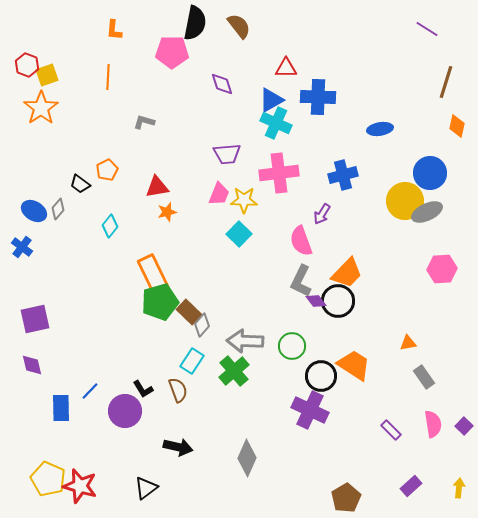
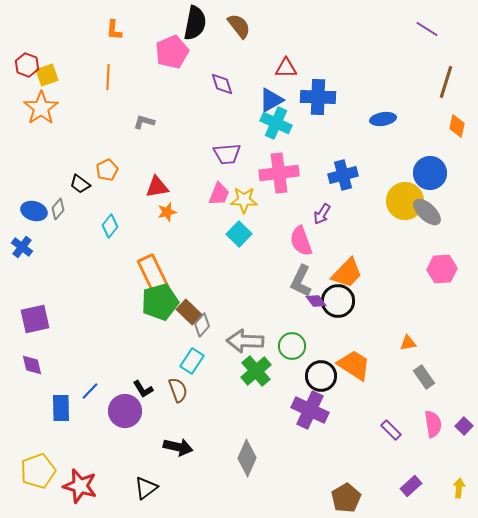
pink pentagon at (172, 52): rotated 24 degrees counterclockwise
blue ellipse at (380, 129): moved 3 px right, 10 px up
blue ellipse at (34, 211): rotated 15 degrees counterclockwise
gray ellipse at (427, 212): rotated 68 degrees clockwise
green cross at (234, 371): moved 22 px right
yellow pentagon at (48, 479): moved 10 px left, 8 px up; rotated 28 degrees clockwise
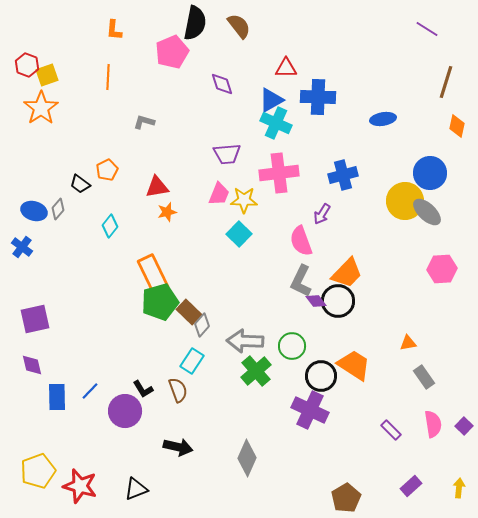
blue rectangle at (61, 408): moved 4 px left, 11 px up
black triangle at (146, 488): moved 10 px left, 1 px down; rotated 15 degrees clockwise
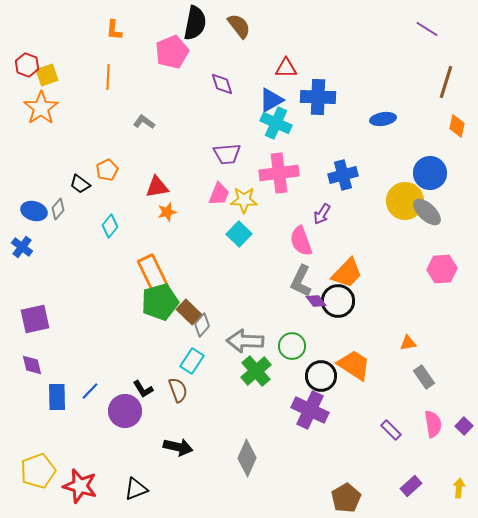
gray L-shape at (144, 122): rotated 20 degrees clockwise
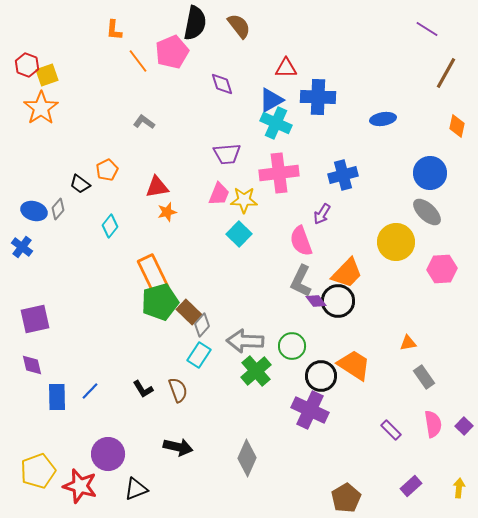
orange line at (108, 77): moved 30 px right, 16 px up; rotated 40 degrees counterclockwise
brown line at (446, 82): moved 9 px up; rotated 12 degrees clockwise
yellow circle at (405, 201): moved 9 px left, 41 px down
cyan rectangle at (192, 361): moved 7 px right, 6 px up
purple circle at (125, 411): moved 17 px left, 43 px down
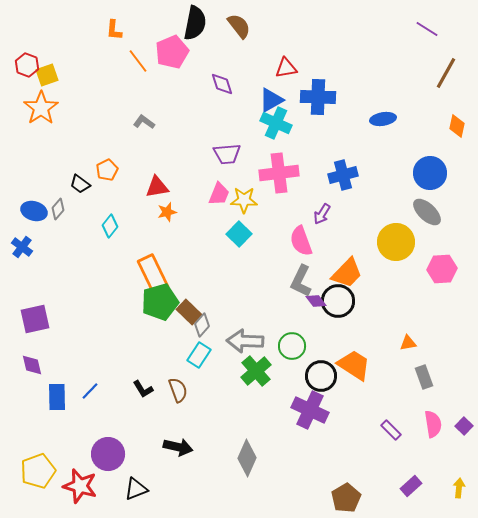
red triangle at (286, 68): rotated 10 degrees counterclockwise
gray rectangle at (424, 377): rotated 15 degrees clockwise
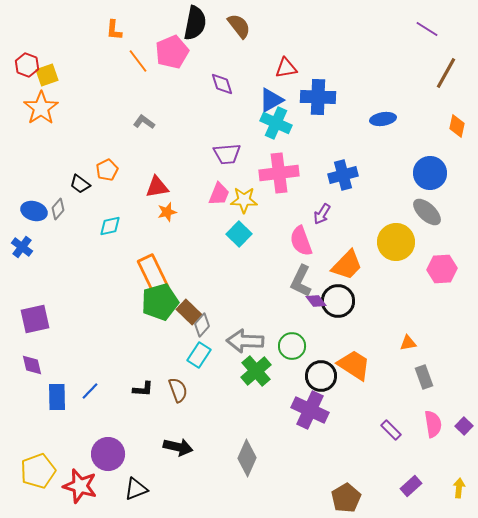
cyan diamond at (110, 226): rotated 40 degrees clockwise
orange trapezoid at (347, 273): moved 8 px up
black L-shape at (143, 389): rotated 55 degrees counterclockwise
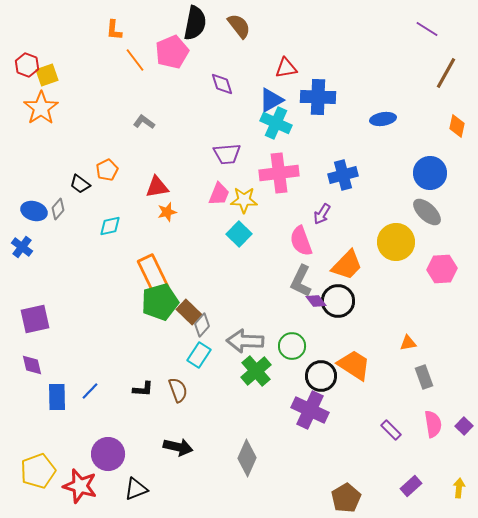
orange line at (138, 61): moved 3 px left, 1 px up
